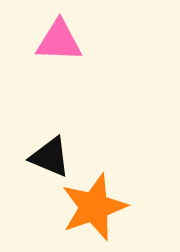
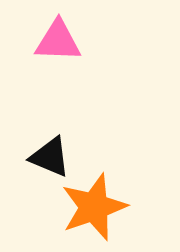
pink triangle: moved 1 px left
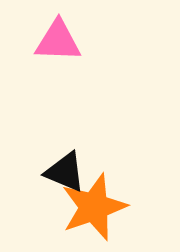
black triangle: moved 15 px right, 15 px down
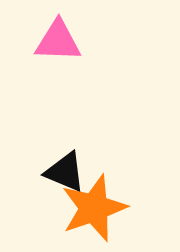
orange star: moved 1 px down
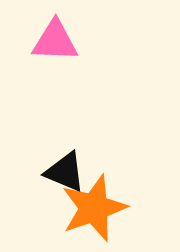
pink triangle: moved 3 px left
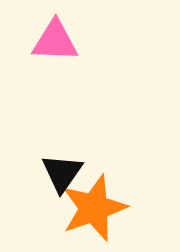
black triangle: moved 3 px left, 1 px down; rotated 42 degrees clockwise
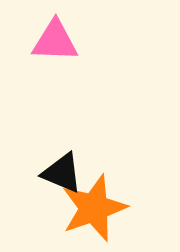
black triangle: rotated 42 degrees counterclockwise
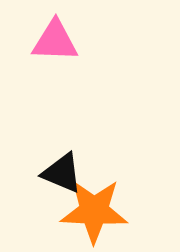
orange star: moved 3 px down; rotated 22 degrees clockwise
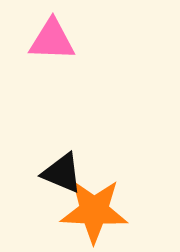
pink triangle: moved 3 px left, 1 px up
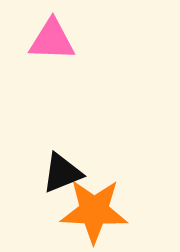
black triangle: rotated 45 degrees counterclockwise
